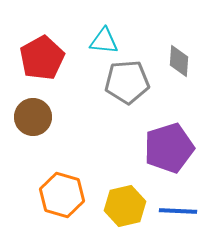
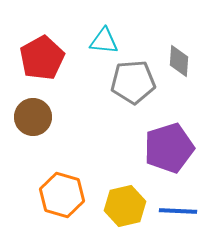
gray pentagon: moved 6 px right
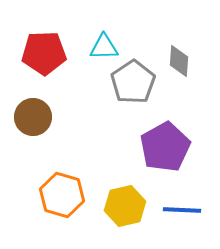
cyan triangle: moved 6 px down; rotated 8 degrees counterclockwise
red pentagon: moved 2 px right, 5 px up; rotated 27 degrees clockwise
gray pentagon: rotated 30 degrees counterclockwise
purple pentagon: moved 4 px left, 1 px up; rotated 12 degrees counterclockwise
blue line: moved 4 px right, 1 px up
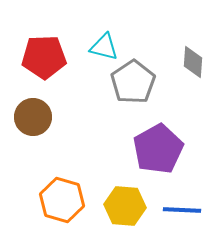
cyan triangle: rotated 16 degrees clockwise
red pentagon: moved 4 px down
gray diamond: moved 14 px right, 1 px down
purple pentagon: moved 7 px left, 2 px down
orange hexagon: moved 5 px down
yellow hexagon: rotated 18 degrees clockwise
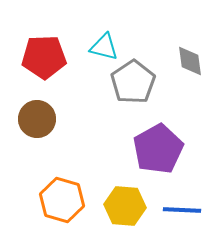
gray diamond: moved 3 px left, 1 px up; rotated 12 degrees counterclockwise
brown circle: moved 4 px right, 2 px down
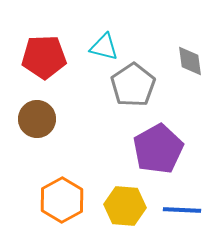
gray pentagon: moved 3 px down
orange hexagon: rotated 15 degrees clockwise
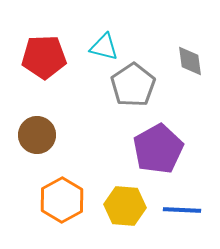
brown circle: moved 16 px down
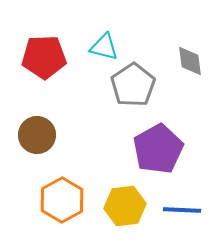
yellow hexagon: rotated 12 degrees counterclockwise
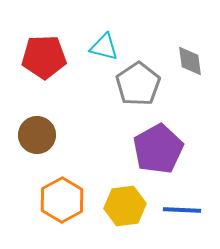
gray pentagon: moved 5 px right, 1 px up
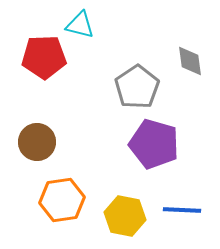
cyan triangle: moved 24 px left, 22 px up
gray pentagon: moved 1 px left, 3 px down
brown circle: moved 7 px down
purple pentagon: moved 4 px left, 5 px up; rotated 27 degrees counterclockwise
orange hexagon: rotated 21 degrees clockwise
yellow hexagon: moved 10 px down; rotated 18 degrees clockwise
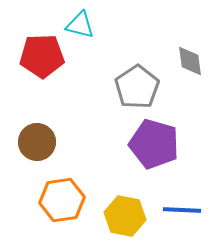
red pentagon: moved 2 px left, 1 px up
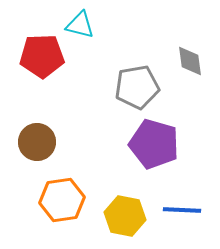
gray pentagon: rotated 24 degrees clockwise
